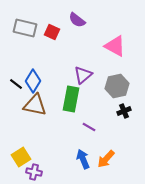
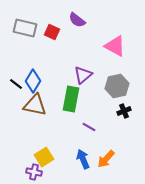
yellow square: moved 23 px right
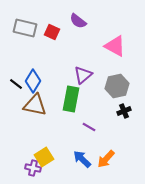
purple semicircle: moved 1 px right, 1 px down
blue arrow: moved 1 px left; rotated 24 degrees counterclockwise
purple cross: moved 1 px left, 4 px up
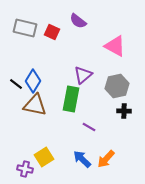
black cross: rotated 24 degrees clockwise
purple cross: moved 8 px left, 1 px down
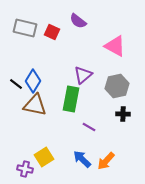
black cross: moved 1 px left, 3 px down
orange arrow: moved 2 px down
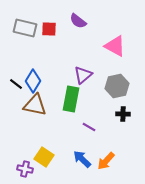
red square: moved 3 px left, 3 px up; rotated 21 degrees counterclockwise
yellow square: rotated 24 degrees counterclockwise
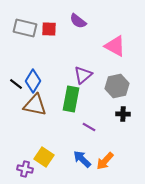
orange arrow: moved 1 px left
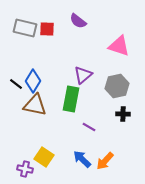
red square: moved 2 px left
pink triangle: moved 4 px right; rotated 10 degrees counterclockwise
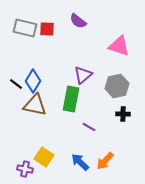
blue arrow: moved 2 px left, 3 px down
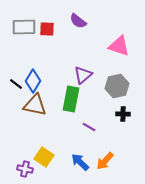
gray rectangle: moved 1 px left, 1 px up; rotated 15 degrees counterclockwise
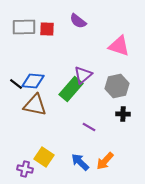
blue diamond: rotated 65 degrees clockwise
green rectangle: moved 10 px up; rotated 30 degrees clockwise
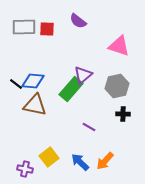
yellow square: moved 5 px right; rotated 18 degrees clockwise
